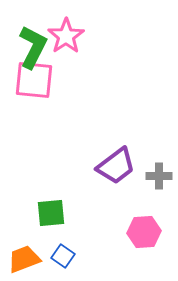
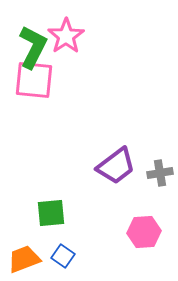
gray cross: moved 1 px right, 3 px up; rotated 10 degrees counterclockwise
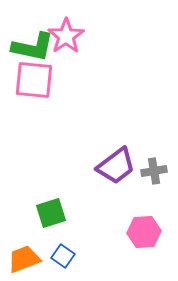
green L-shape: rotated 75 degrees clockwise
gray cross: moved 6 px left, 2 px up
green square: rotated 12 degrees counterclockwise
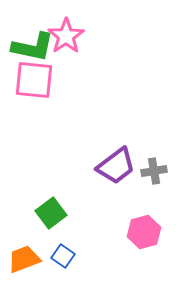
green square: rotated 20 degrees counterclockwise
pink hexagon: rotated 12 degrees counterclockwise
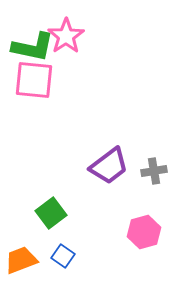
purple trapezoid: moved 7 px left
orange trapezoid: moved 3 px left, 1 px down
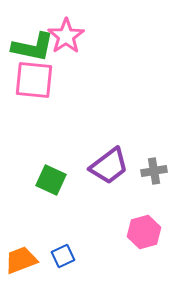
green square: moved 33 px up; rotated 28 degrees counterclockwise
blue square: rotated 30 degrees clockwise
